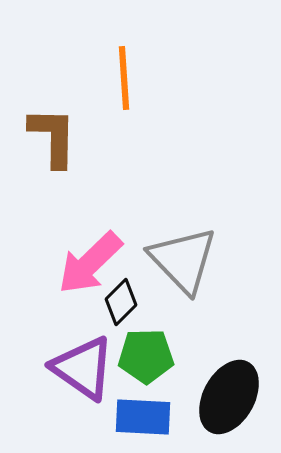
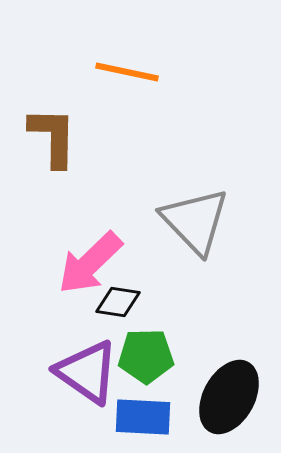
orange line: moved 3 px right, 6 px up; rotated 74 degrees counterclockwise
gray triangle: moved 12 px right, 39 px up
black diamond: moved 3 px left; rotated 54 degrees clockwise
purple triangle: moved 4 px right, 4 px down
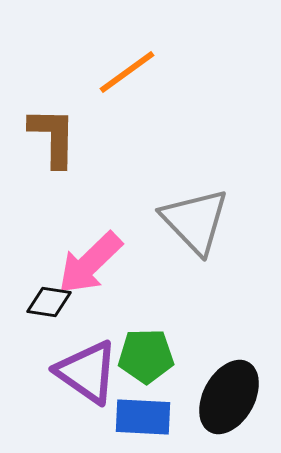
orange line: rotated 48 degrees counterclockwise
black diamond: moved 69 px left
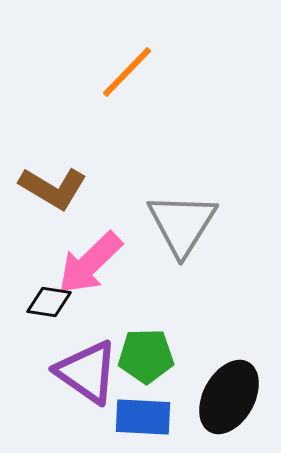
orange line: rotated 10 degrees counterclockwise
brown L-shape: moved 51 px down; rotated 120 degrees clockwise
gray triangle: moved 13 px left, 3 px down; rotated 16 degrees clockwise
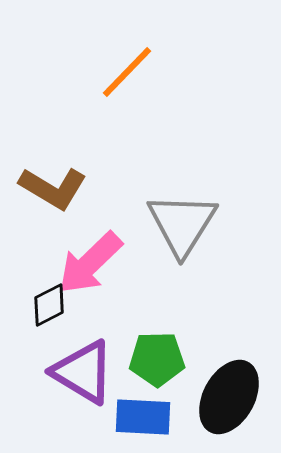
black diamond: moved 3 px down; rotated 36 degrees counterclockwise
green pentagon: moved 11 px right, 3 px down
purple triangle: moved 4 px left; rotated 4 degrees counterclockwise
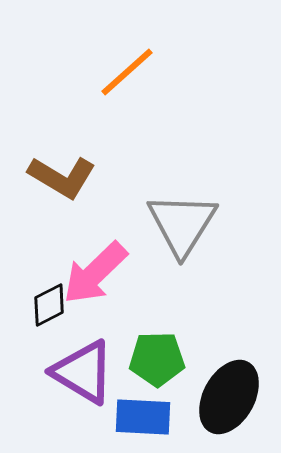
orange line: rotated 4 degrees clockwise
brown L-shape: moved 9 px right, 11 px up
pink arrow: moved 5 px right, 10 px down
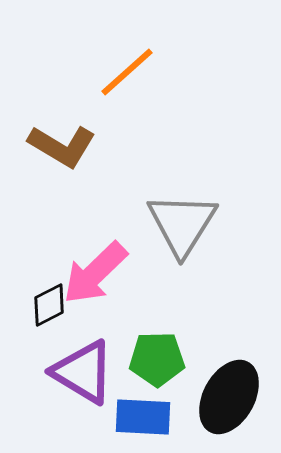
brown L-shape: moved 31 px up
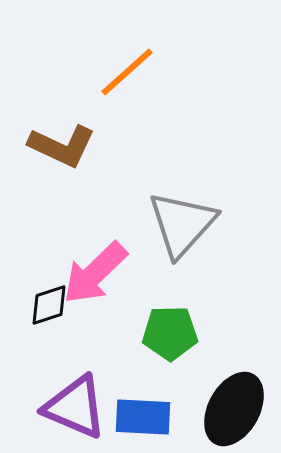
brown L-shape: rotated 6 degrees counterclockwise
gray triangle: rotated 10 degrees clockwise
black diamond: rotated 9 degrees clockwise
green pentagon: moved 13 px right, 26 px up
purple triangle: moved 8 px left, 35 px down; rotated 8 degrees counterclockwise
black ellipse: moved 5 px right, 12 px down
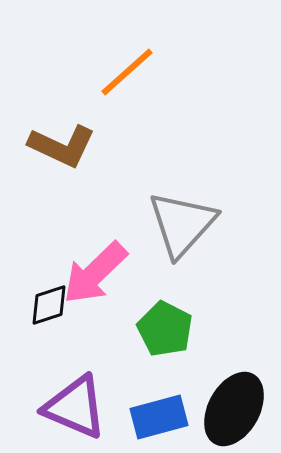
green pentagon: moved 5 px left, 4 px up; rotated 28 degrees clockwise
blue rectangle: moved 16 px right; rotated 18 degrees counterclockwise
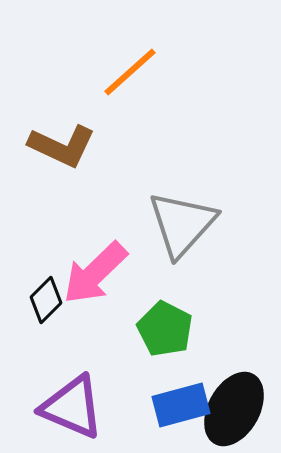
orange line: moved 3 px right
black diamond: moved 3 px left, 5 px up; rotated 27 degrees counterclockwise
purple triangle: moved 3 px left
blue rectangle: moved 22 px right, 12 px up
